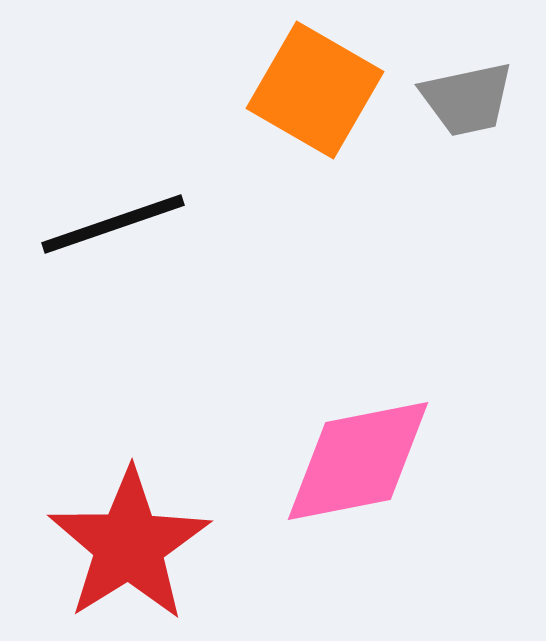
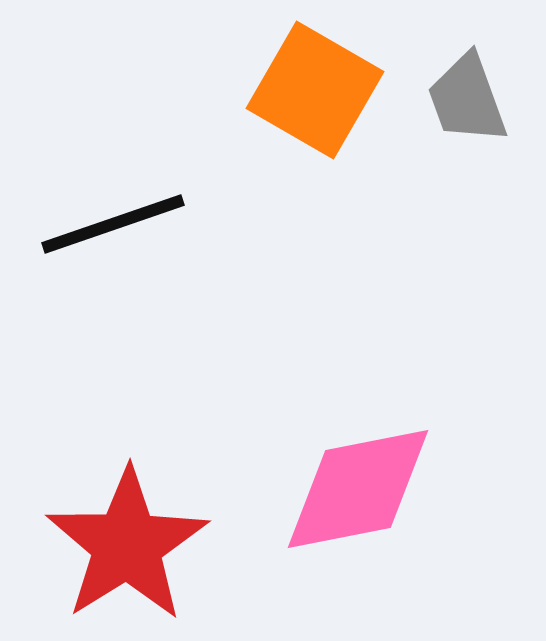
gray trapezoid: rotated 82 degrees clockwise
pink diamond: moved 28 px down
red star: moved 2 px left
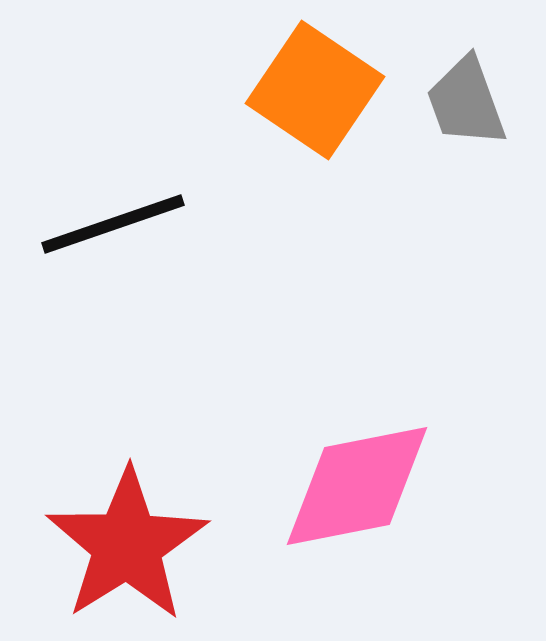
orange square: rotated 4 degrees clockwise
gray trapezoid: moved 1 px left, 3 px down
pink diamond: moved 1 px left, 3 px up
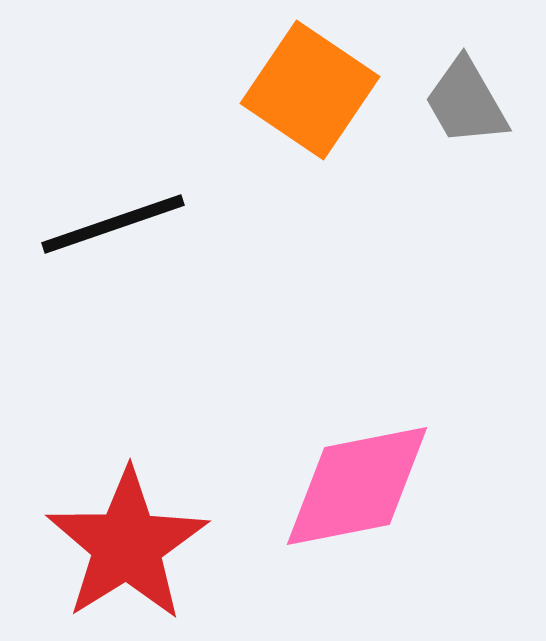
orange square: moved 5 px left
gray trapezoid: rotated 10 degrees counterclockwise
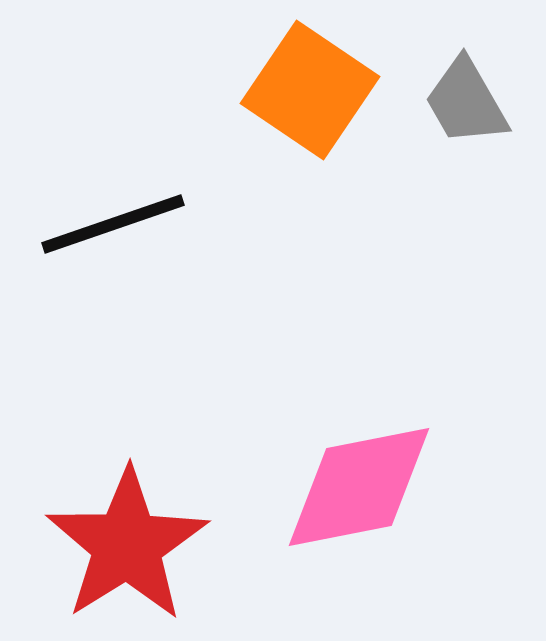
pink diamond: moved 2 px right, 1 px down
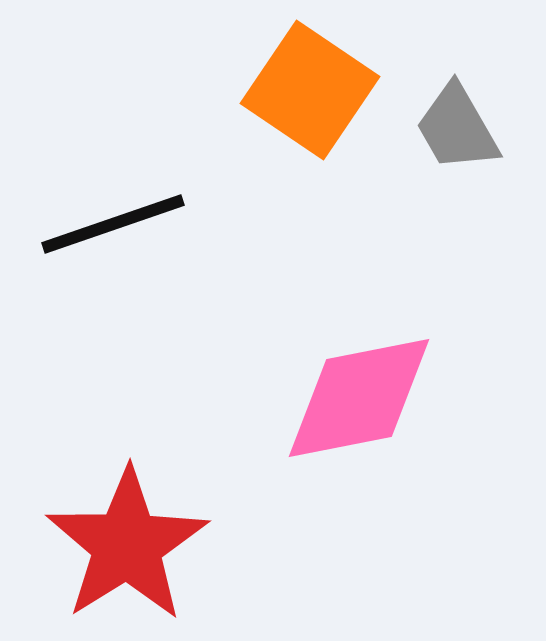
gray trapezoid: moved 9 px left, 26 px down
pink diamond: moved 89 px up
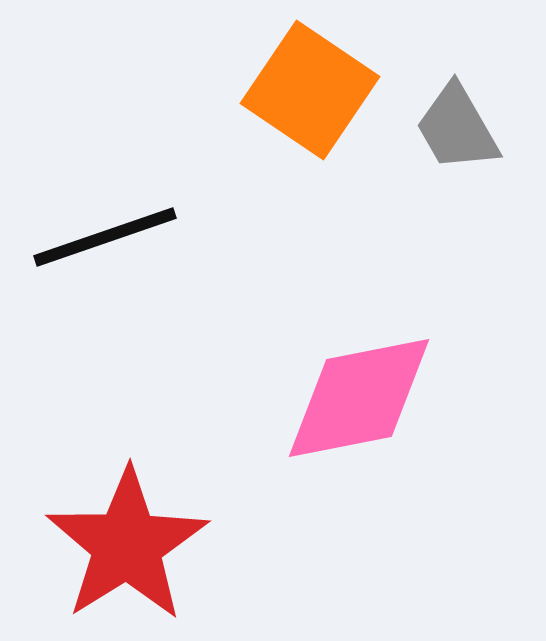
black line: moved 8 px left, 13 px down
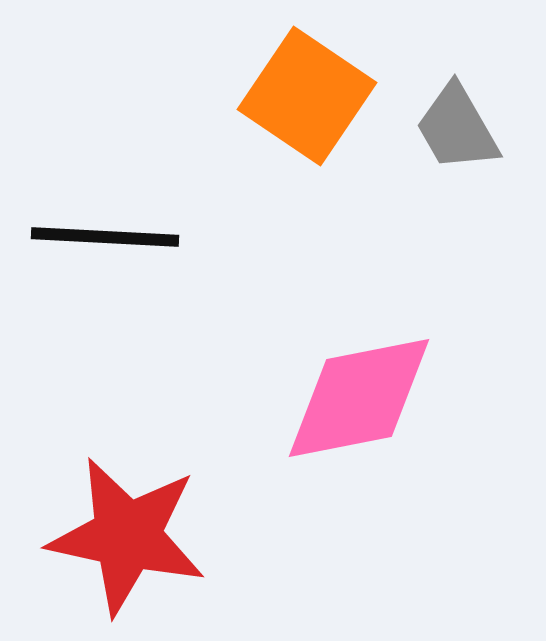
orange square: moved 3 px left, 6 px down
black line: rotated 22 degrees clockwise
red star: moved 9 px up; rotated 28 degrees counterclockwise
